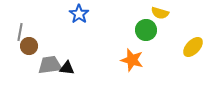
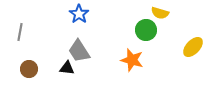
brown circle: moved 23 px down
gray trapezoid: moved 29 px right, 14 px up; rotated 115 degrees counterclockwise
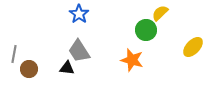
yellow semicircle: rotated 120 degrees clockwise
gray line: moved 6 px left, 22 px down
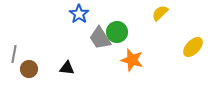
green circle: moved 29 px left, 2 px down
gray trapezoid: moved 21 px right, 13 px up
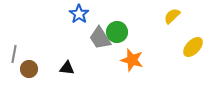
yellow semicircle: moved 12 px right, 3 px down
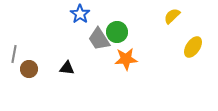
blue star: moved 1 px right
gray trapezoid: moved 1 px left, 1 px down
yellow ellipse: rotated 10 degrees counterclockwise
orange star: moved 6 px left, 1 px up; rotated 20 degrees counterclockwise
